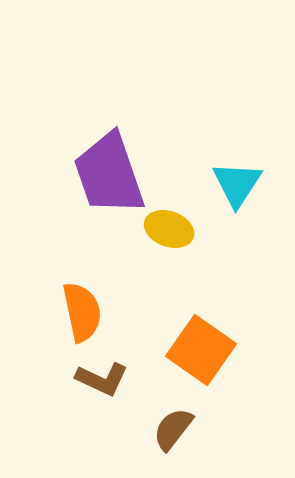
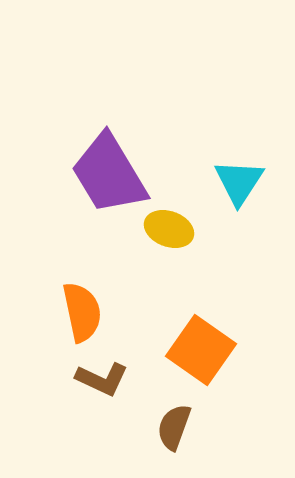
purple trapezoid: rotated 12 degrees counterclockwise
cyan triangle: moved 2 px right, 2 px up
brown semicircle: moved 1 px right, 2 px up; rotated 18 degrees counterclockwise
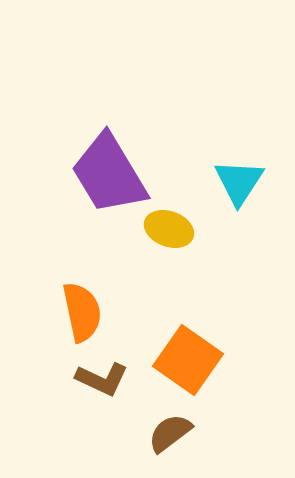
orange square: moved 13 px left, 10 px down
brown semicircle: moved 4 px left, 6 px down; rotated 33 degrees clockwise
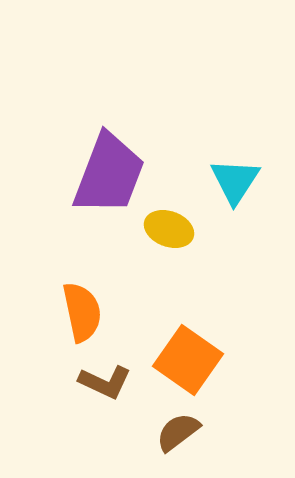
purple trapezoid: rotated 128 degrees counterclockwise
cyan triangle: moved 4 px left, 1 px up
brown L-shape: moved 3 px right, 3 px down
brown semicircle: moved 8 px right, 1 px up
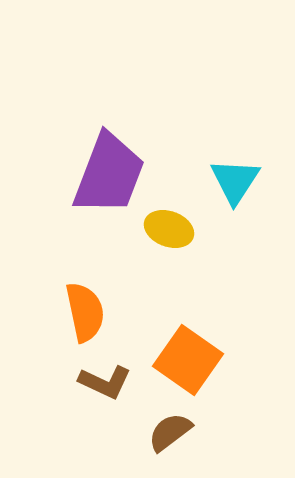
orange semicircle: moved 3 px right
brown semicircle: moved 8 px left
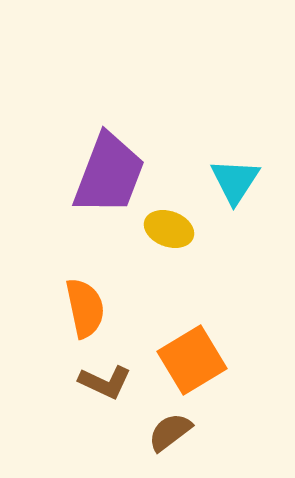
orange semicircle: moved 4 px up
orange square: moved 4 px right; rotated 24 degrees clockwise
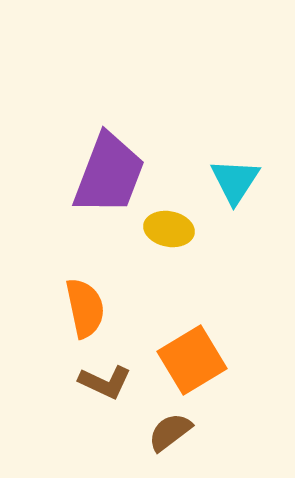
yellow ellipse: rotated 9 degrees counterclockwise
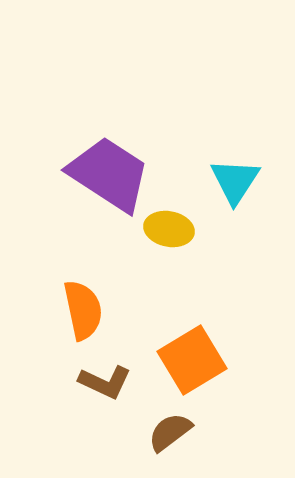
purple trapezoid: rotated 78 degrees counterclockwise
orange semicircle: moved 2 px left, 2 px down
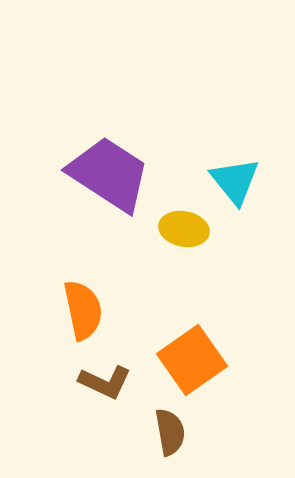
cyan triangle: rotated 12 degrees counterclockwise
yellow ellipse: moved 15 px right
orange square: rotated 4 degrees counterclockwise
brown semicircle: rotated 117 degrees clockwise
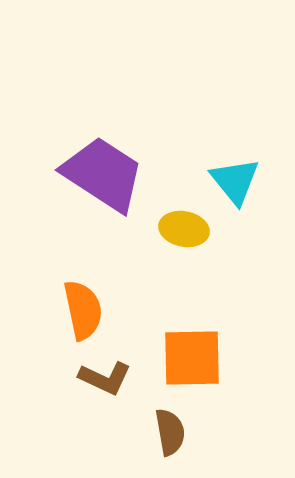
purple trapezoid: moved 6 px left
orange square: moved 2 px up; rotated 34 degrees clockwise
brown L-shape: moved 4 px up
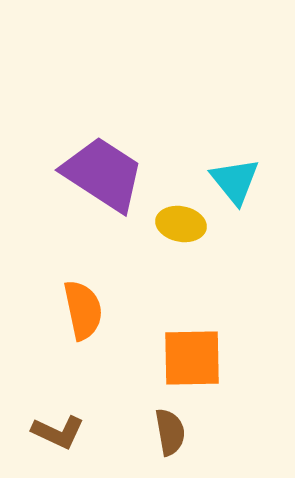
yellow ellipse: moved 3 px left, 5 px up
brown L-shape: moved 47 px left, 54 px down
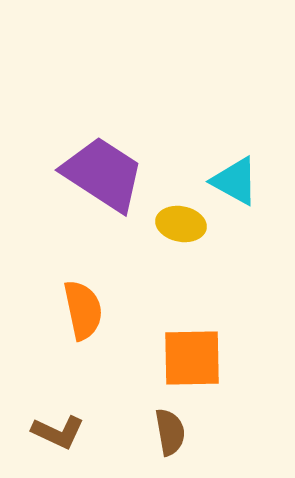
cyan triangle: rotated 22 degrees counterclockwise
